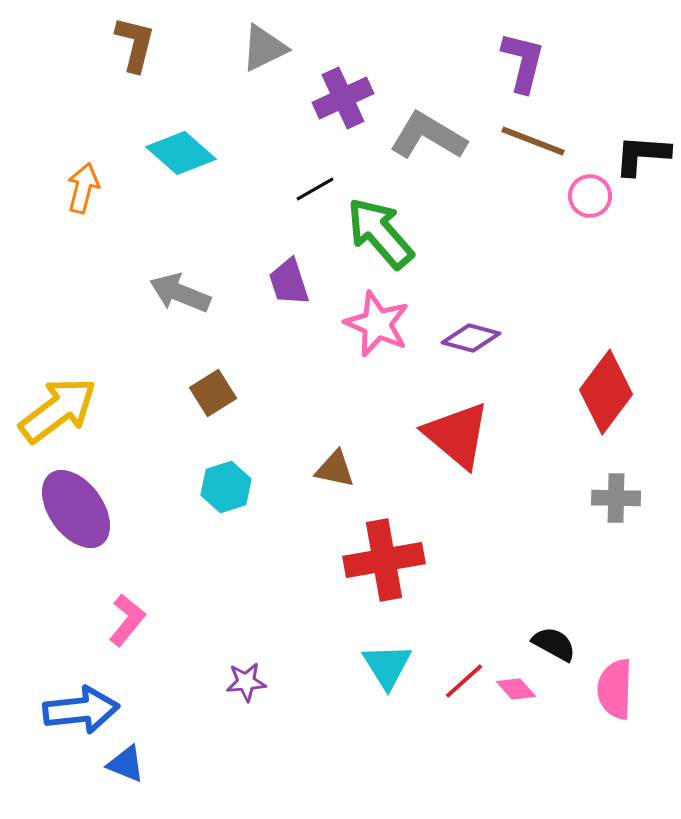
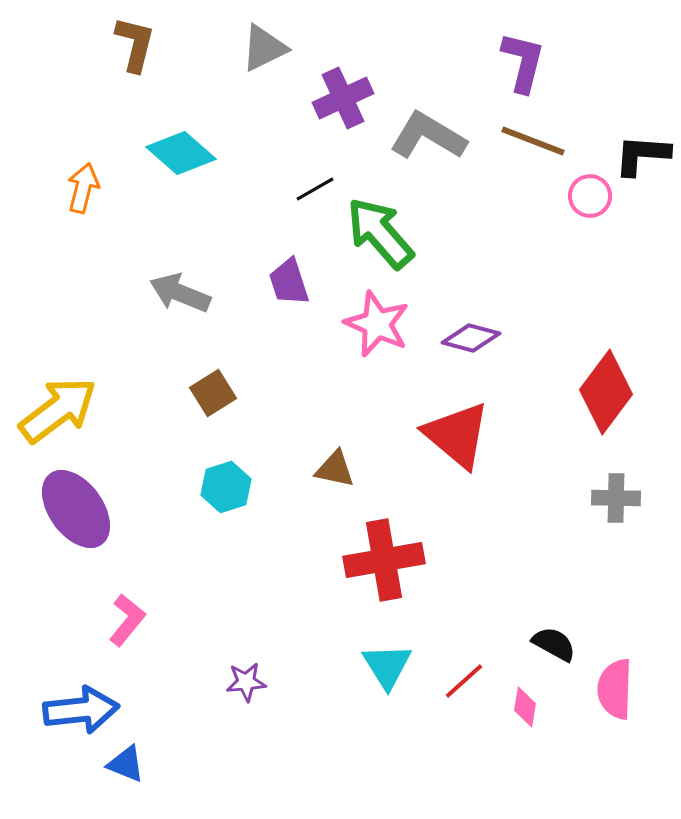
pink diamond: moved 9 px right, 18 px down; rotated 51 degrees clockwise
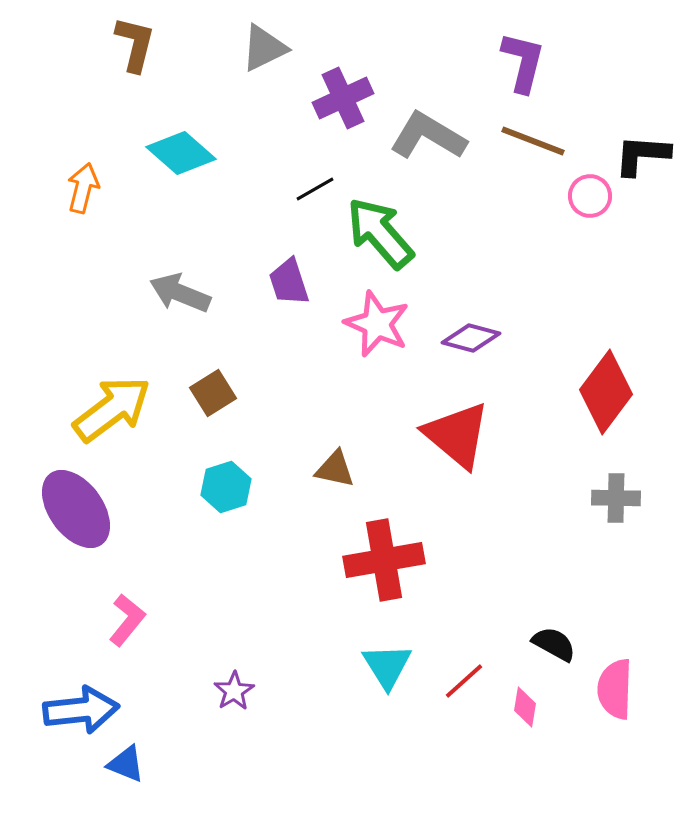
yellow arrow: moved 54 px right, 1 px up
purple star: moved 12 px left, 9 px down; rotated 27 degrees counterclockwise
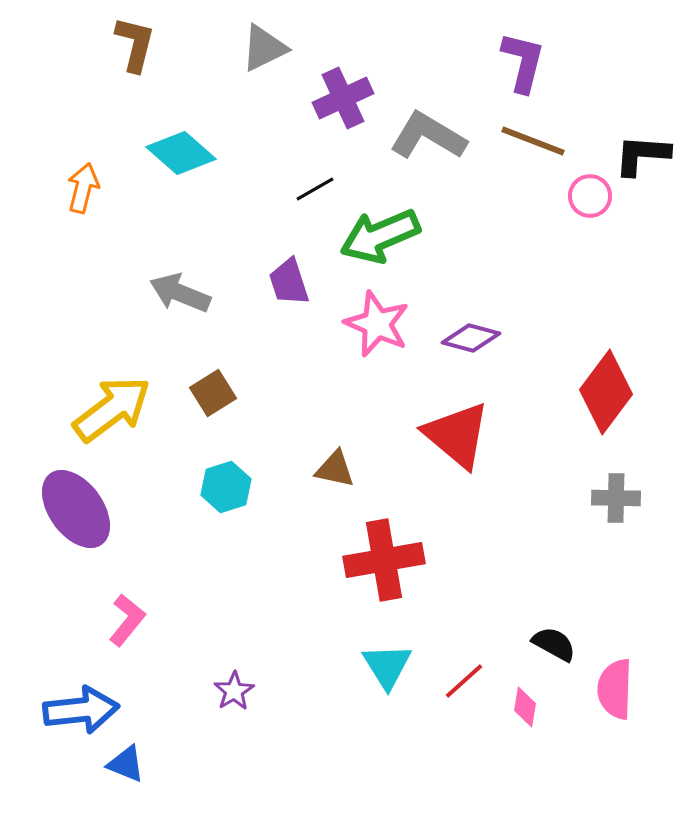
green arrow: moved 3 px down; rotated 72 degrees counterclockwise
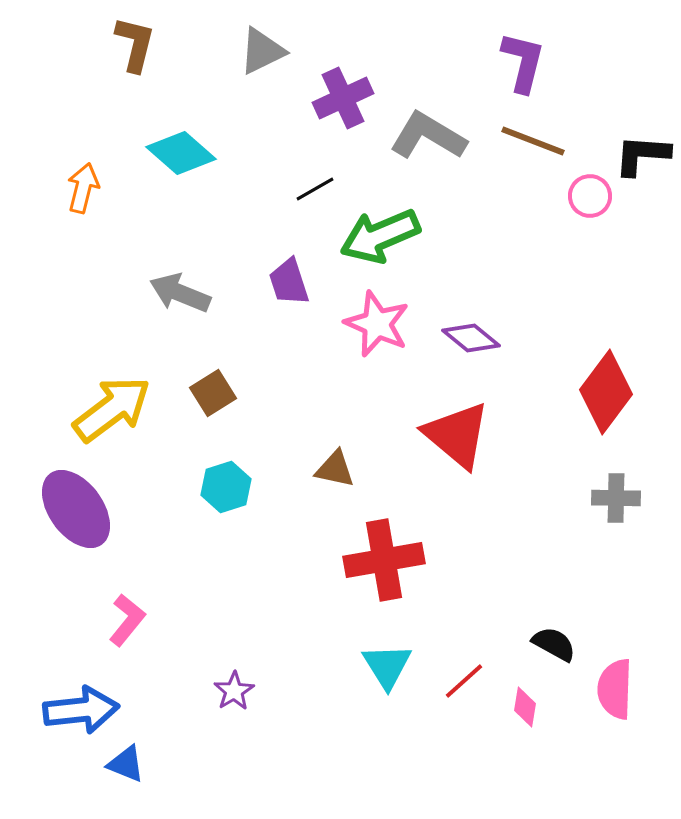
gray triangle: moved 2 px left, 3 px down
purple diamond: rotated 24 degrees clockwise
